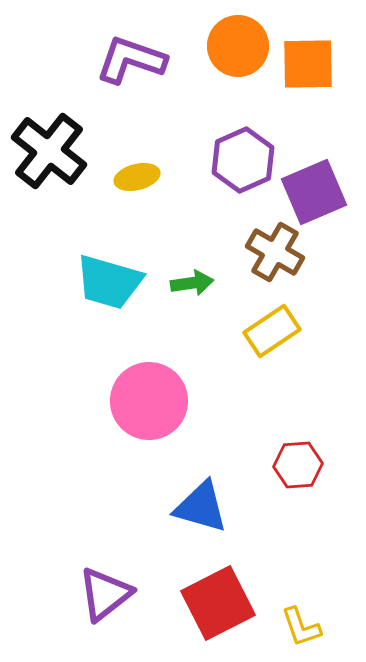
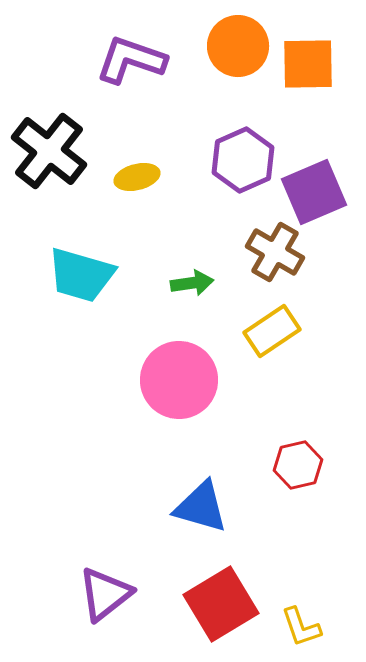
cyan trapezoid: moved 28 px left, 7 px up
pink circle: moved 30 px right, 21 px up
red hexagon: rotated 9 degrees counterclockwise
red square: moved 3 px right, 1 px down; rotated 4 degrees counterclockwise
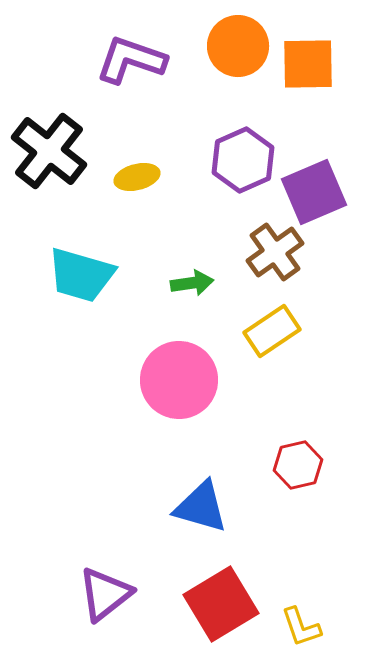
brown cross: rotated 24 degrees clockwise
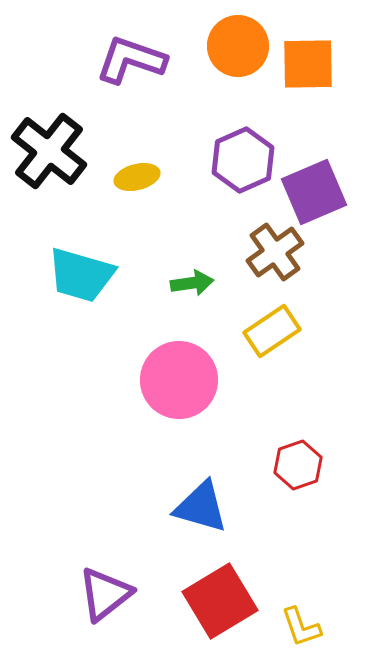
red hexagon: rotated 6 degrees counterclockwise
red square: moved 1 px left, 3 px up
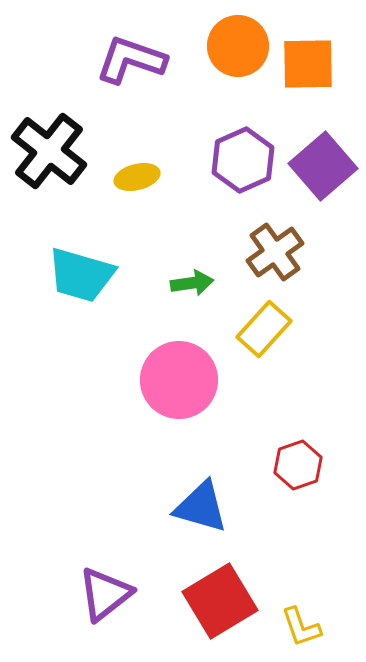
purple square: moved 9 px right, 26 px up; rotated 18 degrees counterclockwise
yellow rectangle: moved 8 px left, 2 px up; rotated 14 degrees counterclockwise
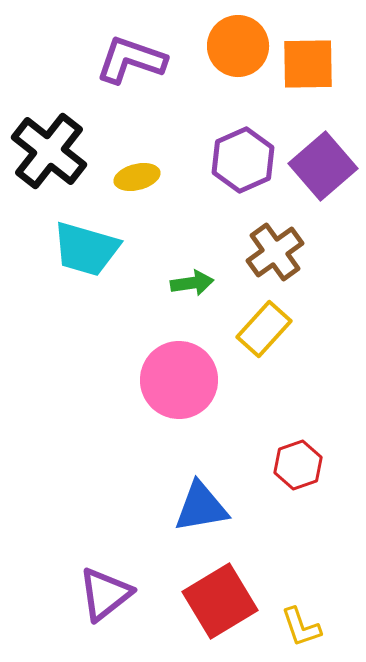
cyan trapezoid: moved 5 px right, 26 px up
blue triangle: rotated 26 degrees counterclockwise
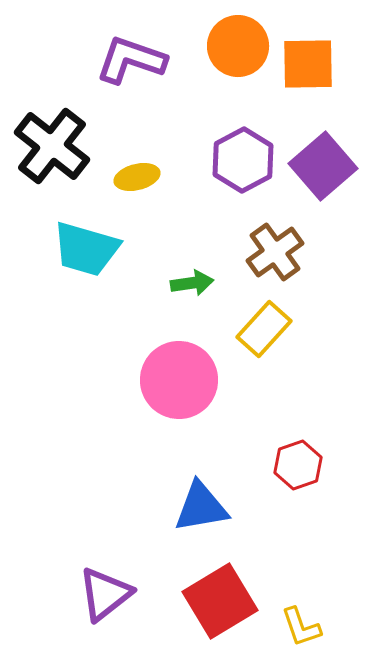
black cross: moved 3 px right, 5 px up
purple hexagon: rotated 4 degrees counterclockwise
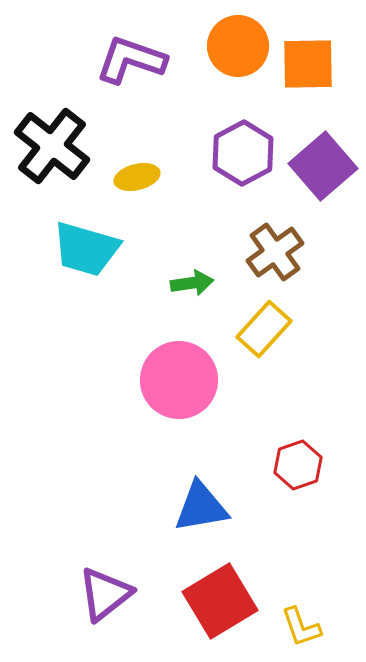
purple hexagon: moved 7 px up
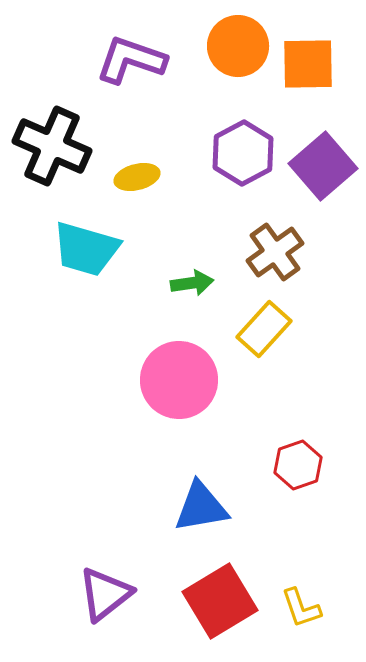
black cross: rotated 14 degrees counterclockwise
yellow L-shape: moved 19 px up
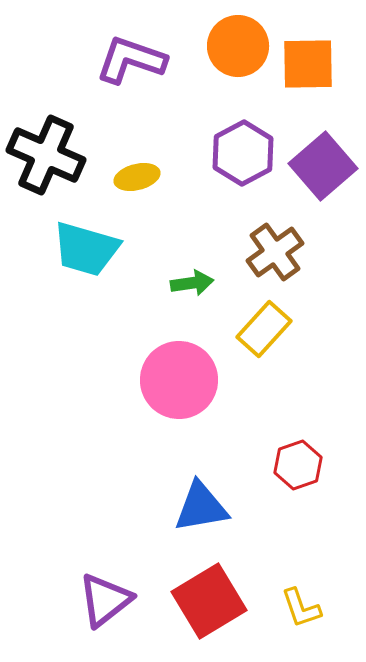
black cross: moved 6 px left, 9 px down
purple triangle: moved 6 px down
red square: moved 11 px left
